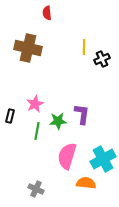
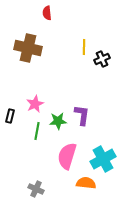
purple L-shape: moved 1 px down
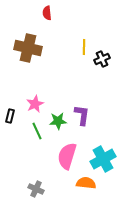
green line: rotated 36 degrees counterclockwise
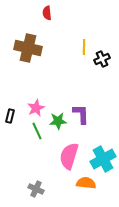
pink star: moved 1 px right, 4 px down
purple L-shape: moved 1 px left, 1 px up; rotated 10 degrees counterclockwise
pink semicircle: moved 2 px right
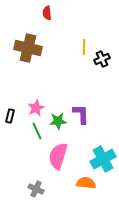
pink semicircle: moved 11 px left
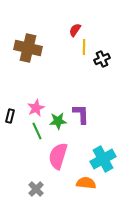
red semicircle: moved 28 px right, 17 px down; rotated 40 degrees clockwise
gray cross: rotated 21 degrees clockwise
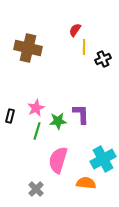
black cross: moved 1 px right
green line: rotated 42 degrees clockwise
pink semicircle: moved 4 px down
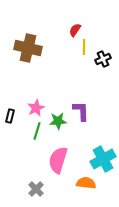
purple L-shape: moved 3 px up
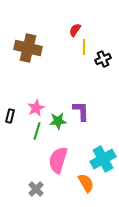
orange semicircle: rotated 54 degrees clockwise
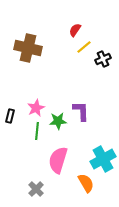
yellow line: rotated 49 degrees clockwise
green line: rotated 12 degrees counterclockwise
